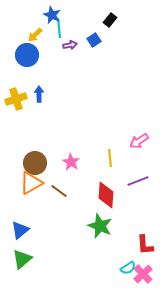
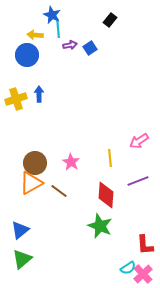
cyan line: moved 1 px left
yellow arrow: rotated 49 degrees clockwise
blue square: moved 4 px left, 8 px down
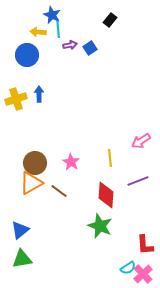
yellow arrow: moved 3 px right, 3 px up
pink arrow: moved 2 px right
green triangle: rotated 30 degrees clockwise
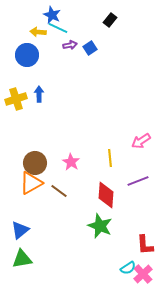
cyan line: rotated 60 degrees counterclockwise
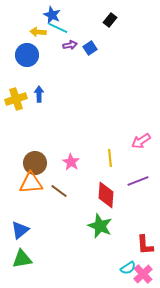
orange triangle: rotated 25 degrees clockwise
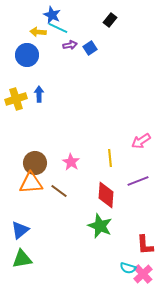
cyan semicircle: rotated 49 degrees clockwise
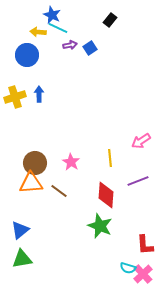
yellow cross: moved 1 px left, 2 px up
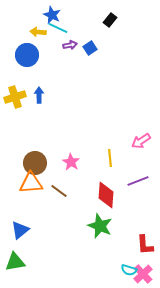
blue arrow: moved 1 px down
green triangle: moved 7 px left, 3 px down
cyan semicircle: moved 1 px right, 2 px down
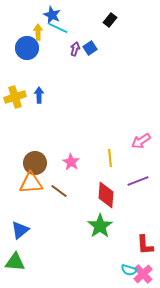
yellow arrow: rotated 84 degrees clockwise
purple arrow: moved 5 px right, 4 px down; rotated 64 degrees counterclockwise
blue circle: moved 7 px up
green star: rotated 15 degrees clockwise
green triangle: rotated 15 degrees clockwise
